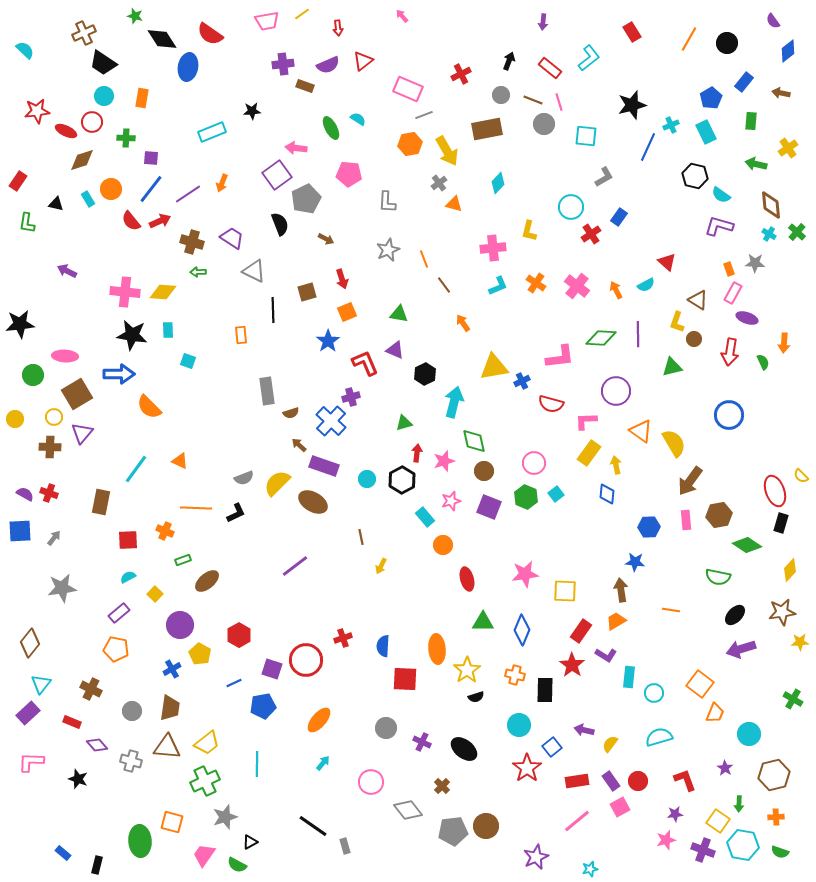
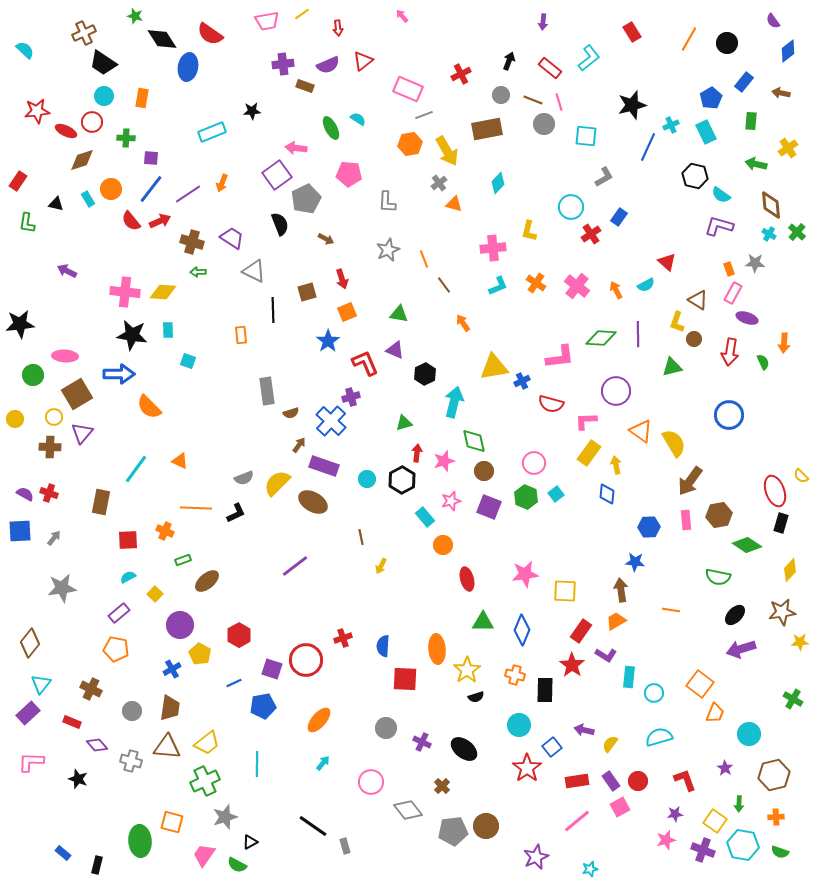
brown arrow at (299, 445): rotated 84 degrees clockwise
yellow square at (718, 821): moved 3 px left
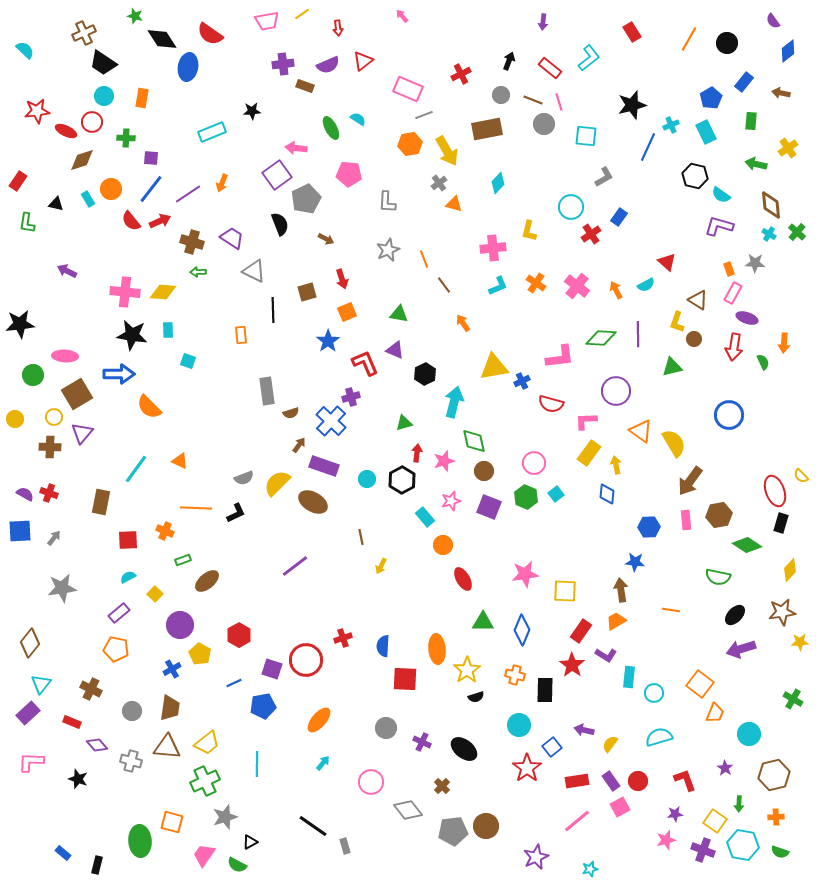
red arrow at (730, 352): moved 4 px right, 5 px up
red ellipse at (467, 579): moved 4 px left; rotated 15 degrees counterclockwise
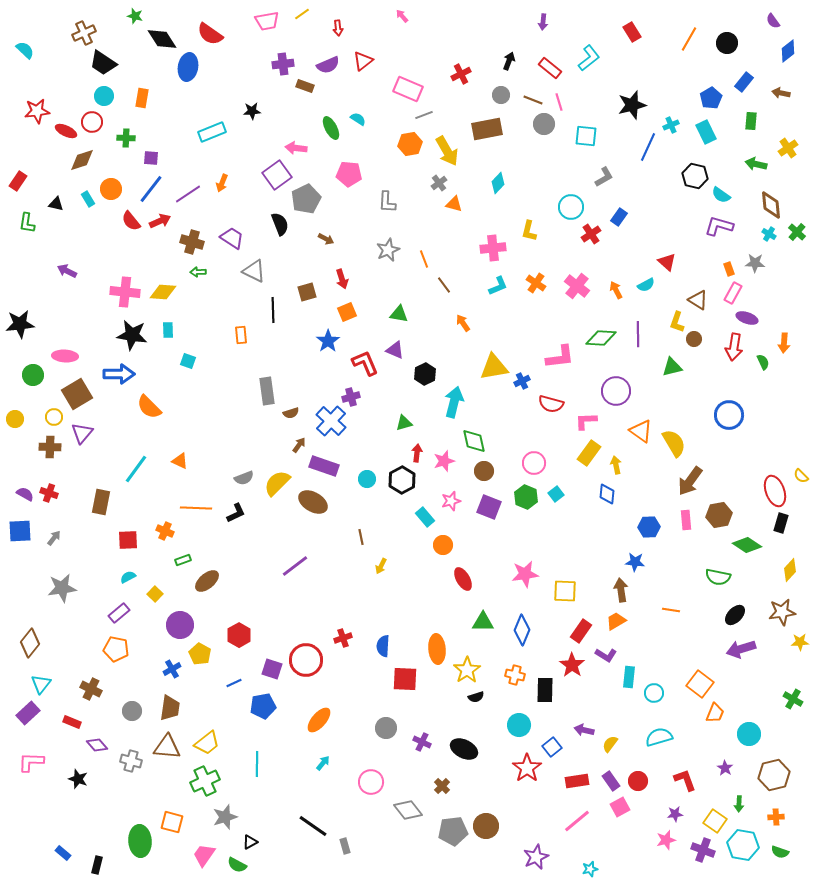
black ellipse at (464, 749): rotated 12 degrees counterclockwise
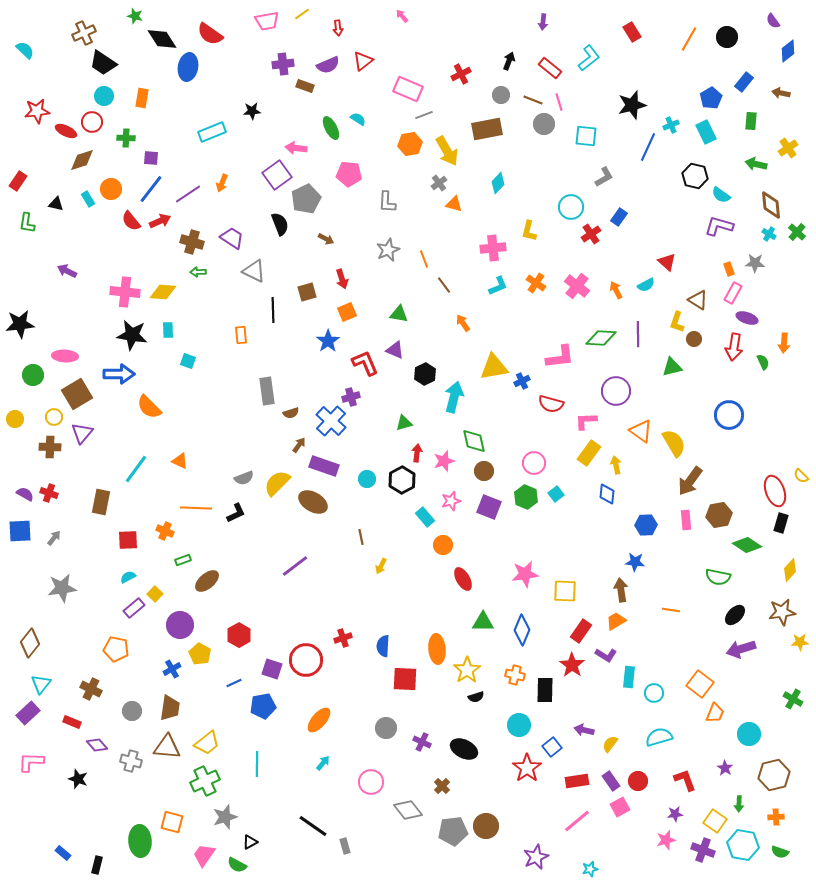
black circle at (727, 43): moved 6 px up
cyan arrow at (454, 402): moved 5 px up
blue hexagon at (649, 527): moved 3 px left, 2 px up
purple rectangle at (119, 613): moved 15 px right, 5 px up
